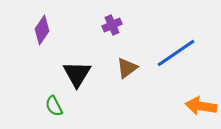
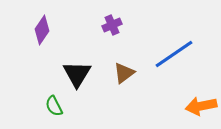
blue line: moved 2 px left, 1 px down
brown triangle: moved 3 px left, 5 px down
orange arrow: rotated 20 degrees counterclockwise
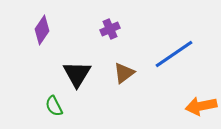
purple cross: moved 2 px left, 4 px down
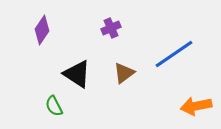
purple cross: moved 1 px right, 1 px up
black triangle: rotated 28 degrees counterclockwise
orange arrow: moved 5 px left
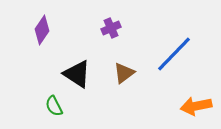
blue line: rotated 12 degrees counterclockwise
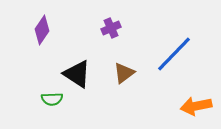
green semicircle: moved 2 px left, 7 px up; rotated 65 degrees counterclockwise
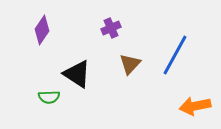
blue line: moved 1 px right, 1 px down; rotated 15 degrees counterclockwise
brown triangle: moved 6 px right, 9 px up; rotated 10 degrees counterclockwise
green semicircle: moved 3 px left, 2 px up
orange arrow: moved 1 px left
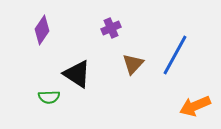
brown triangle: moved 3 px right
orange arrow: rotated 12 degrees counterclockwise
